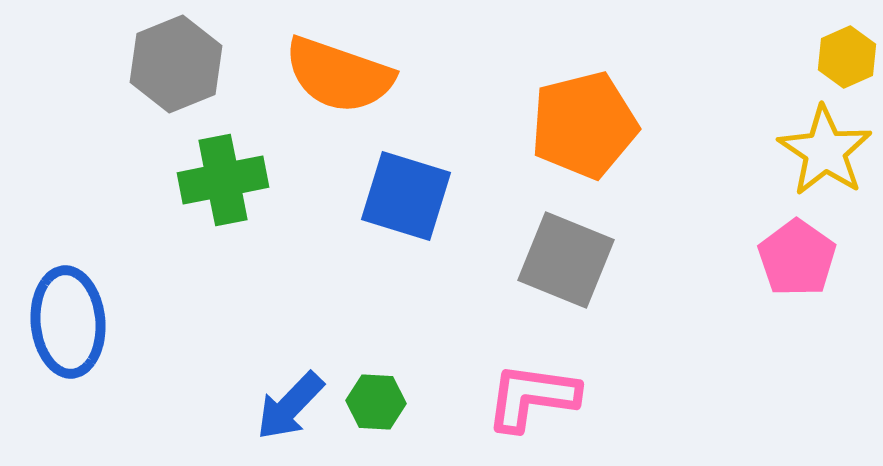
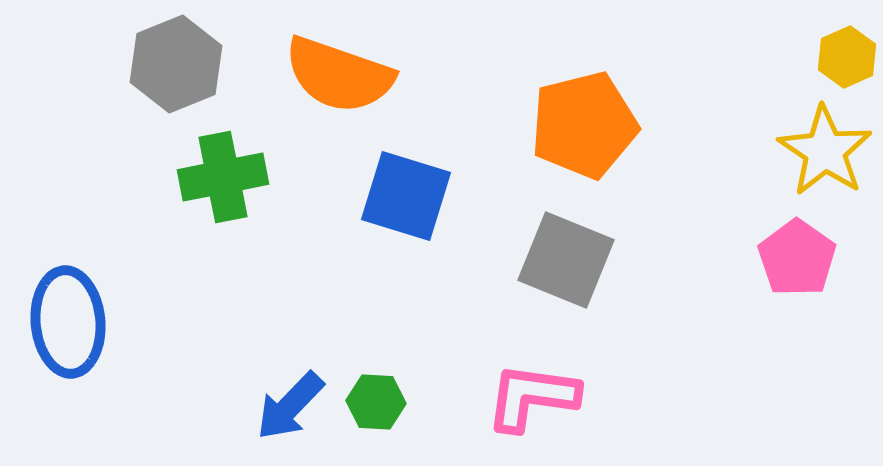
green cross: moved 3 px up
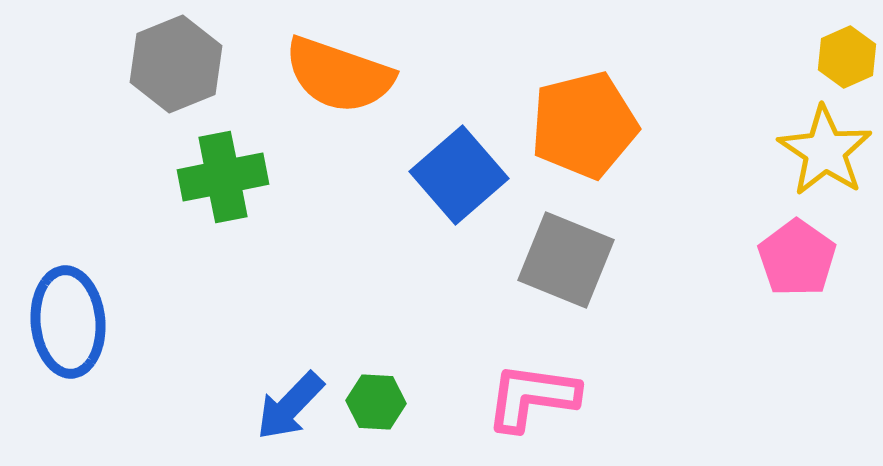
blue square: moved 53 px right, 21 px up; rotated 32 degrees clockwise
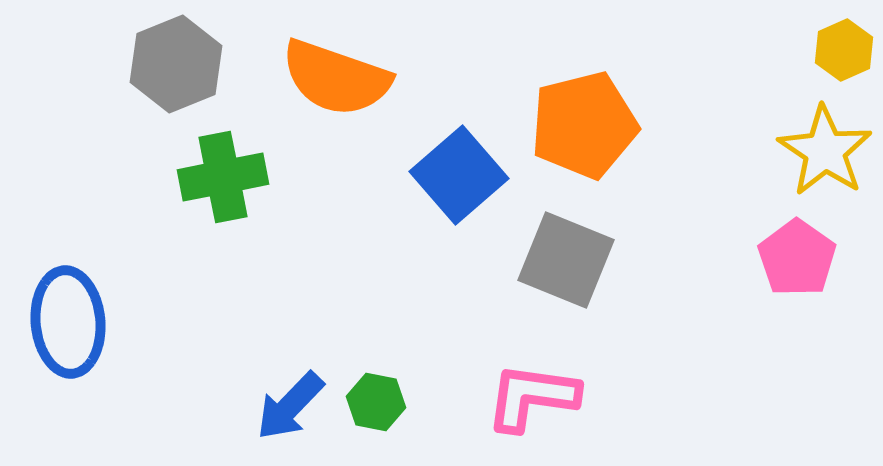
yellow hexagon: moved 3 px left, 7 px up
orange semicircle: moved 3 px left, 3 px down
green hexagon: rotated 8 degrees clockwise
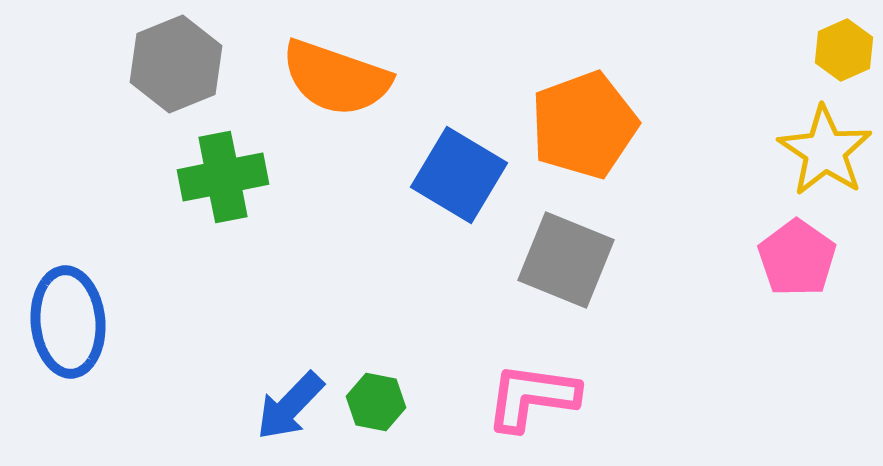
orange pentagon: rotated 6 degrees counterclockwise
blue square: rotated 18 degrees counterclockwise
